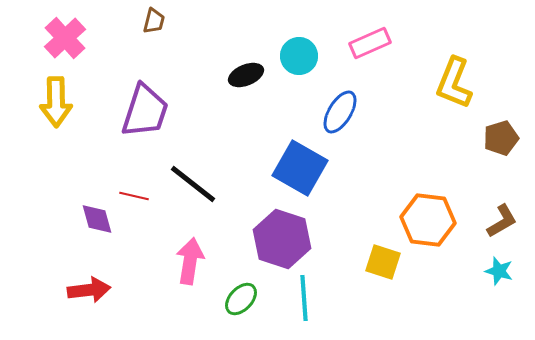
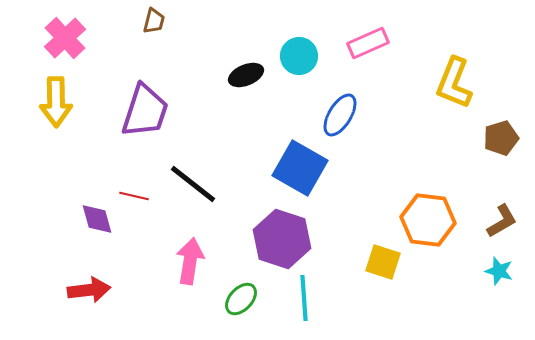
pink rectangle: moved 2 px left
blue ellipse: moved 3 px down
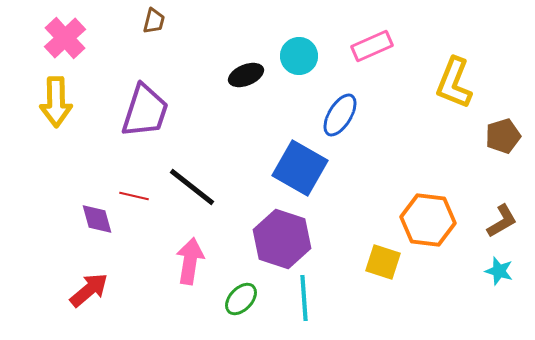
pink rectangle: moved 4 px right, 3 px down
brown pentagon: moved 2 px right, 2 px up
black line: moved 1 px left, 3 px down
red arrow: rotated 33 degrees counterclockwise
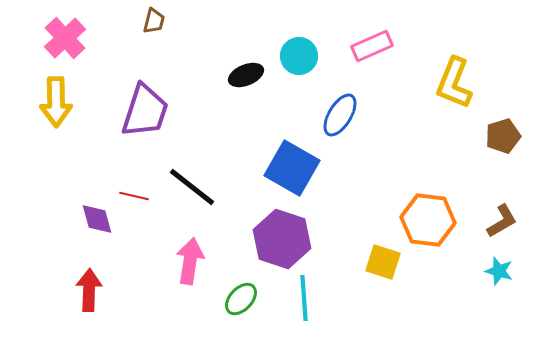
blue square: moved 8 px left
red arrow: rotated 48 degrees counterclockwise
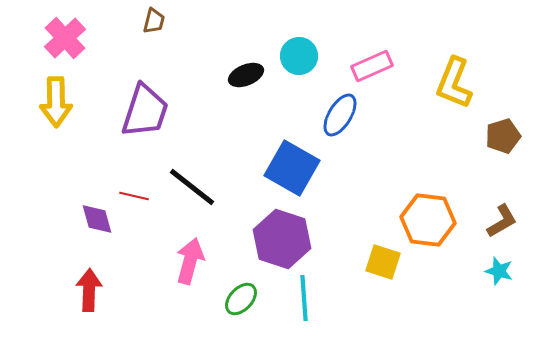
pink rectangle: moved 20 px down
pink arrow: rotated 6 degrees clockwise
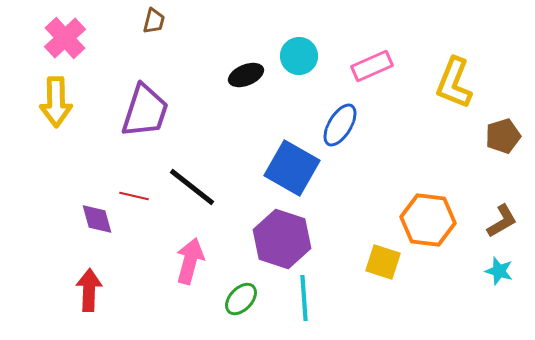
blue ellipse: moved 10 px down
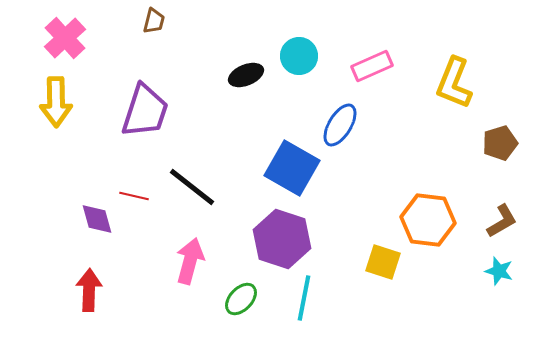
brown pentagon: moved 3 px left, 7 px down
cyan line: rotated 15 degrees clockwise
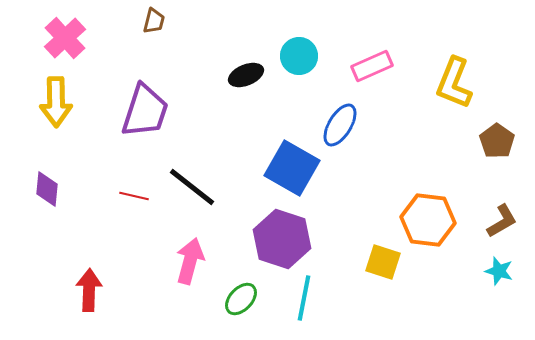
brown pentagon: moved 3 px left, 2 px up; rotated 20 degrees counterclockwise
purple diamond: moved 50 px left, 30 px up; rotated 21 degrees clockwise
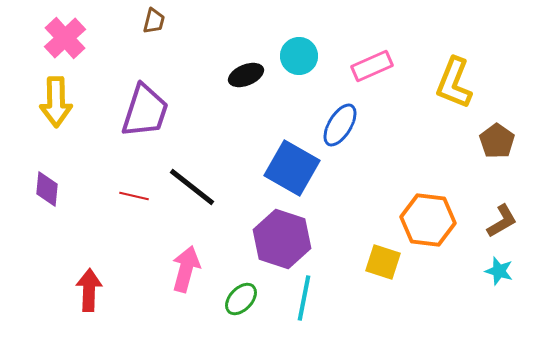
pink arrow: moved 4 px left, 8 px down
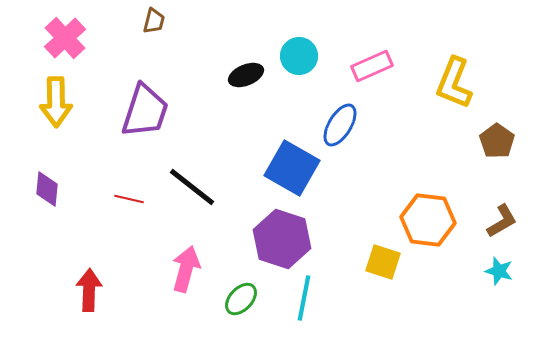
red line: moved 5 px left, 3 px down
